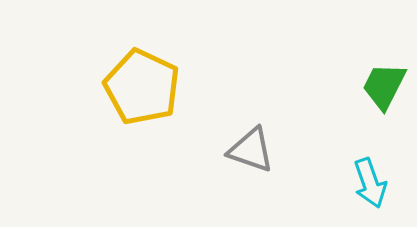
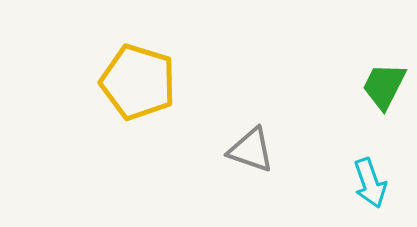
yellow pentagon: moved 4 px left, 5 px up; rotated 8 degrees counterclockwise
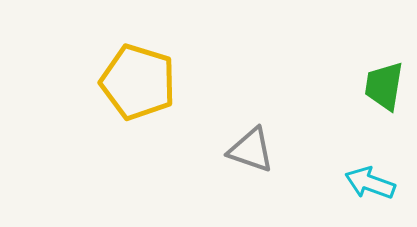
green trapezoid: rotated 18 degrees counterclockwise
cyan arrow: rotated 129 degrees clockwise
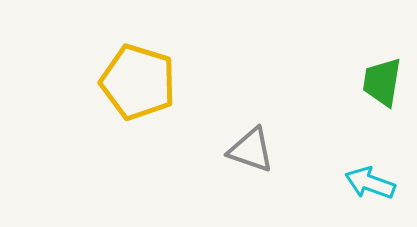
green trapezoid: moved 2 px left, 4 px up
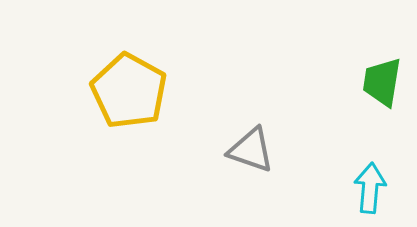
yellow pentagon: moved 9 px left, 9 px down; rotated 12 degrees clockwise
cyan arrow: moved 5 px down; rotated 75 degrees clockwise
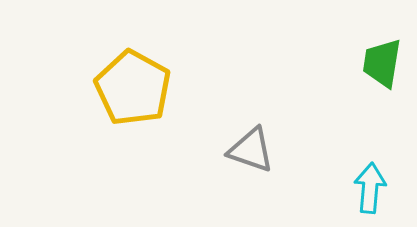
green trapezoid: moved 19 px up
yellow pentagon: moved 4 px right, 3 px up
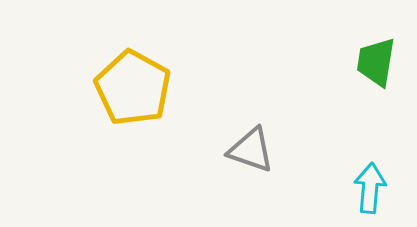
green trapezoid: moved 6 px left, 1 px up
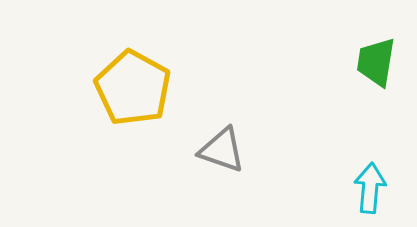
gray triangle: moved 29 px left
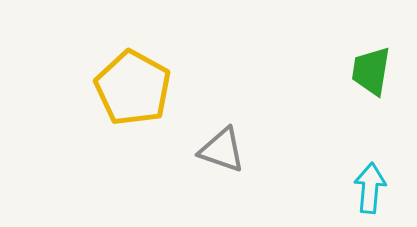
green trapezoid: moved 5 px left, 9 px down
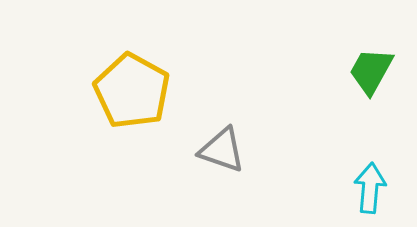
green trapezoid: rotated 20 degrees clockwise
yellow pentagon: moved 1 px left, 3 px down
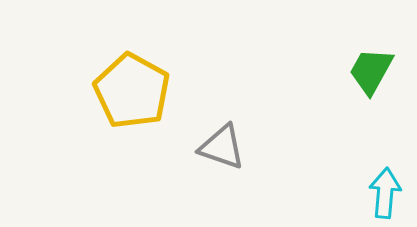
gray triangle: moved 3 px up
cyan arrow: moved 15 px right, 5 px down
